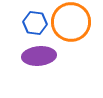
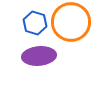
blue hexagon: rotated 10 degrees clockwise
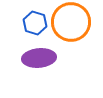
purple ellipse: moved 2 px down
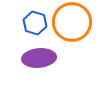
orange circle: moved 1 px right
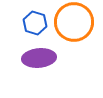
orange circle: moved 2 px right
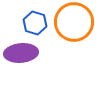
purple ellipse: moved 18 px left, 5 px up
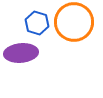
blue hexagon: moved 2 px right
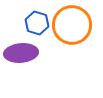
orange circle: moved 2 px left, 3 px down
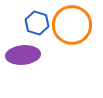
purple ellipse: moved 2 px right, 2 px down
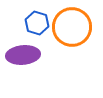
orange circle: moved 2 px down
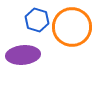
blue hexagon: moved 3 px up
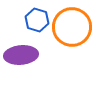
purple ellipse: moved 2 px left
